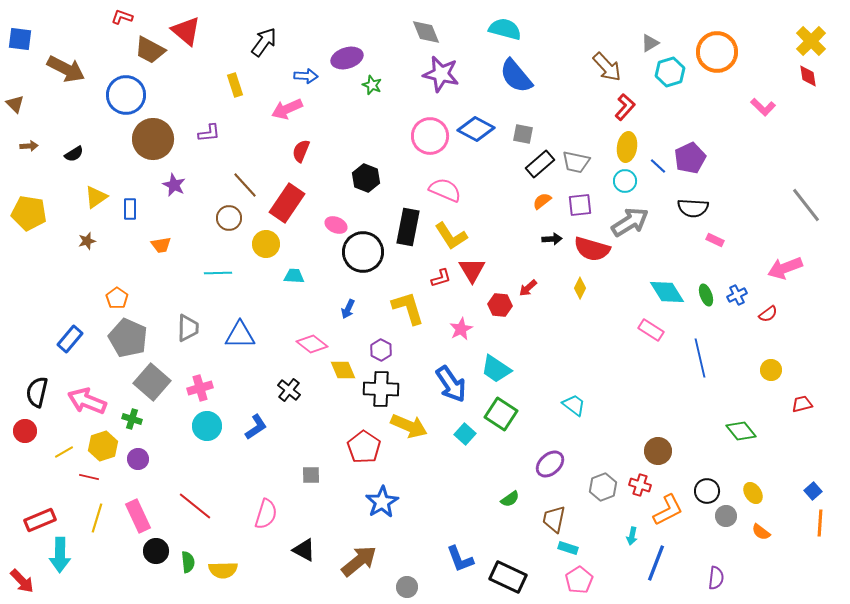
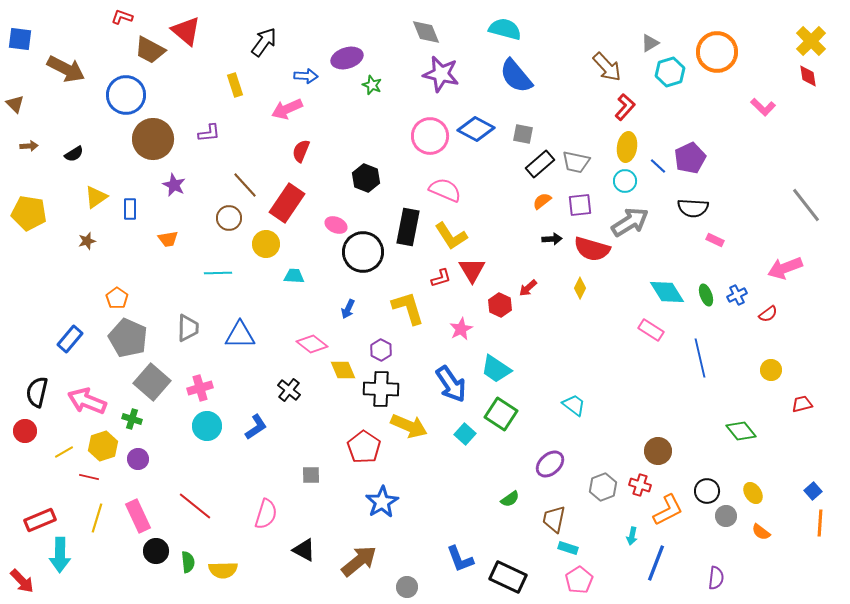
orange trapezoid at (161, 245): moved 7 px right, 6 px up
red hexagon at (500, 305): rotated 20 degrees clockwise
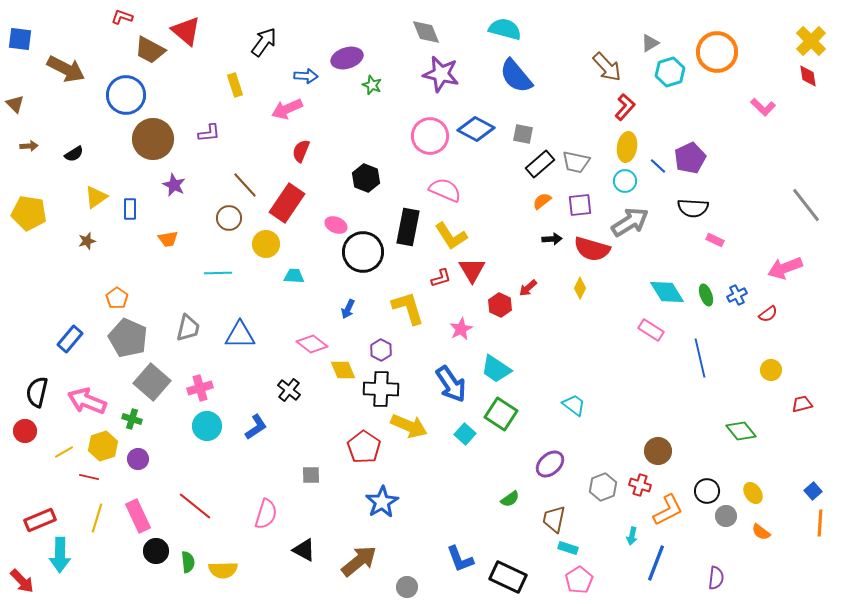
gray trapezoid at (188, 328): rotated 12 degrees clockwise
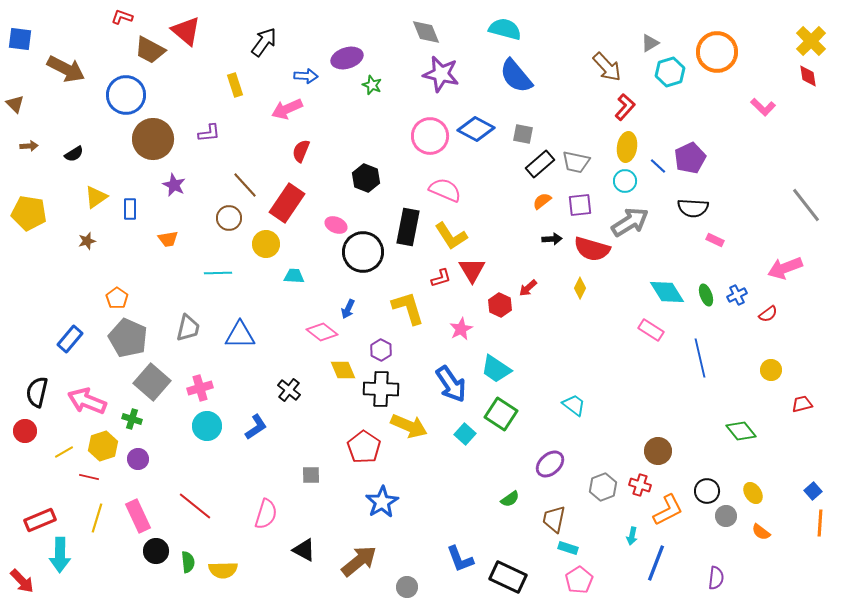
pink diamond at (312, 344): moved 10 px right, 12 px up
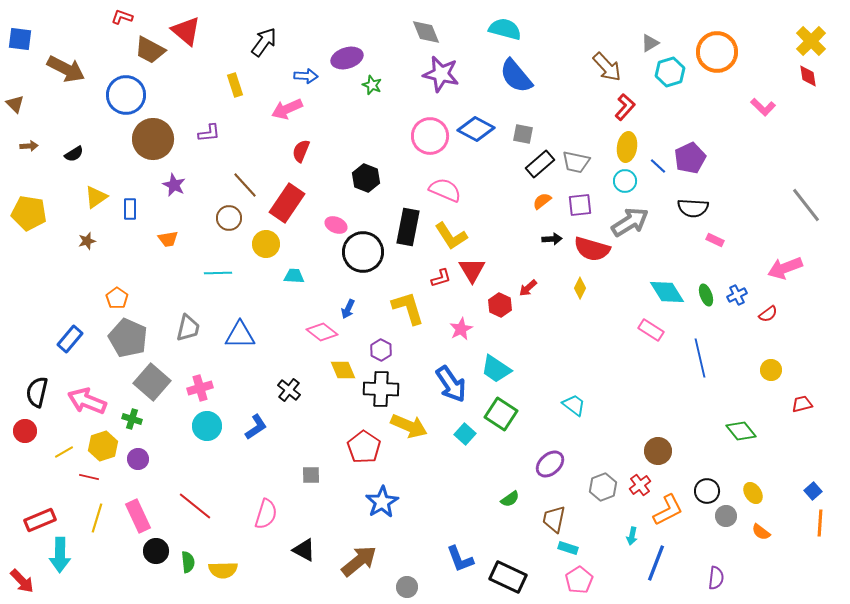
red cross at (640, 485): rotated 35 degrees clockwise
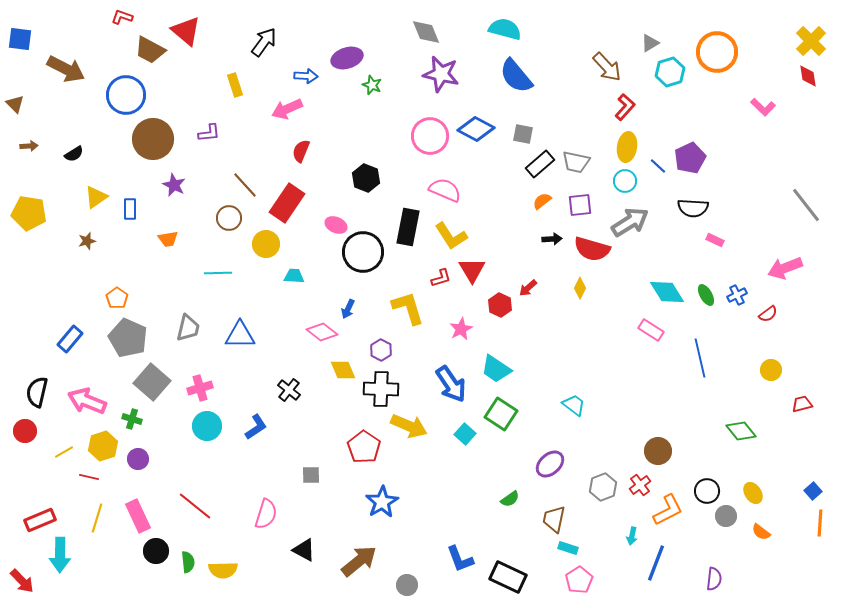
green ellipse at (706, 295): rotated 10 degrees counterclockwise
purple semicircle at (716, 578): moved 2 px left, 1 px down
gray circle at (407, 587): moved 2 px up
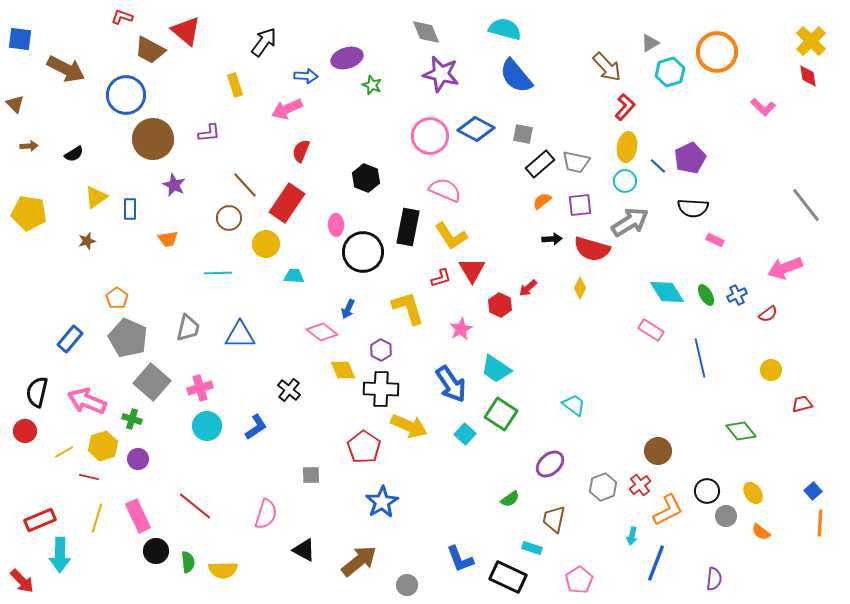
pink ellipse at (336, 225): rotated 65 degrees clockwise
cyan rectangle at (568, 548): moved 36 px left
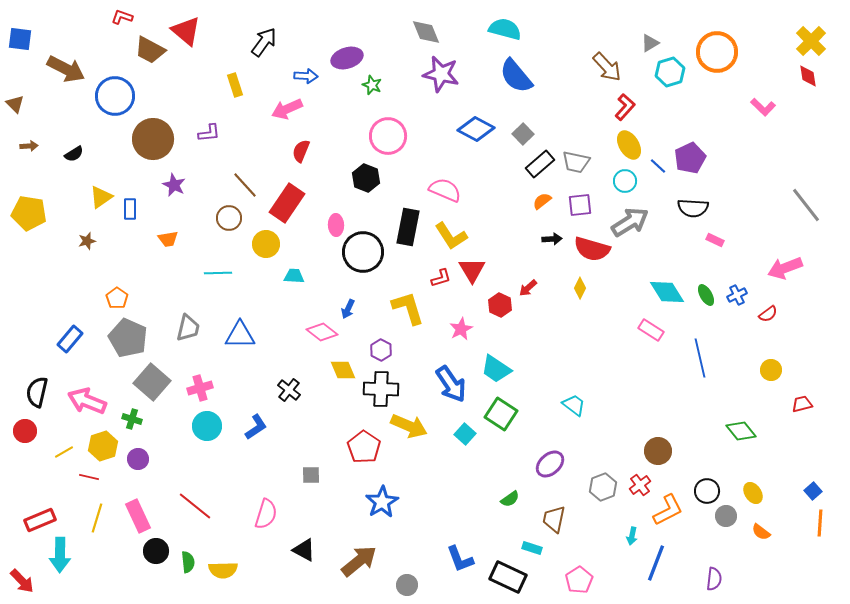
blue circle at (126, 95): moved 11 px left, 1 px down
gray square at (523, 134): rotated 35 degrees clockwise
pink circle at (430, 136): moved 42 px left
yellow ellipse at (627, 147): moved 2 px right, 2 px up; rotated 40 degrees counterclockwise
yellow triangle at (96, 197): moved 5 px right
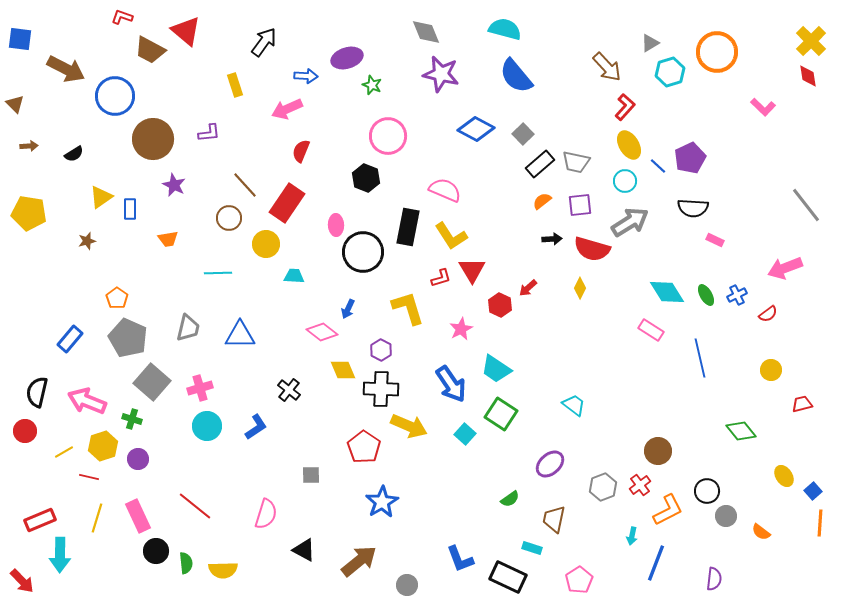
yellow ellipse at (753, 493): moved 31 px right, 17 px up
green semicircle at (188, 562): moved 2 px left, 1 px down
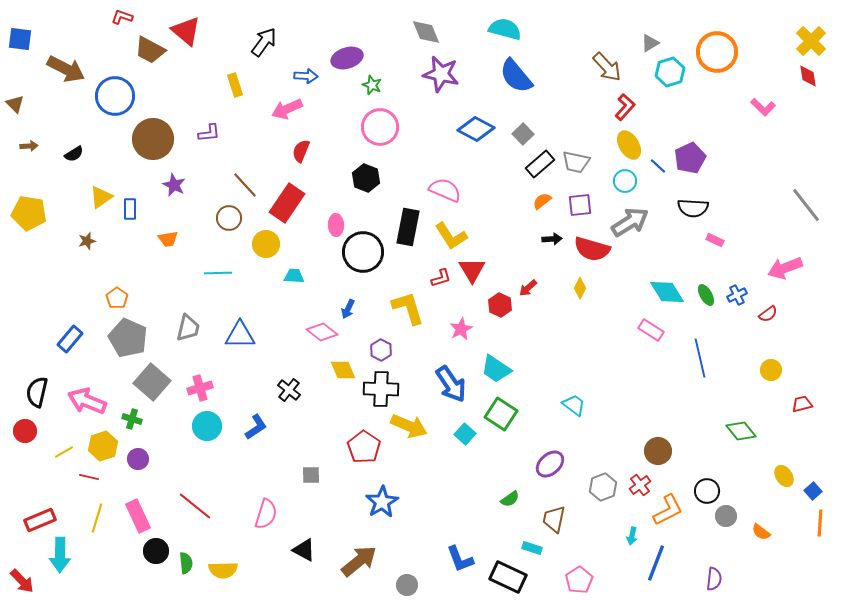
pink circle at (388, 136): moved 8 px left, 9 px up
